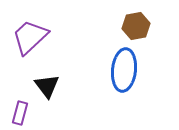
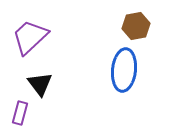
black triangle: moved 7 px left, 2 px up
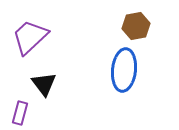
black triangle: moved 4 px right
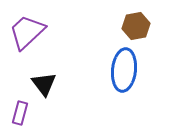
purple trapezoid: moved 3 px left, 5 px up
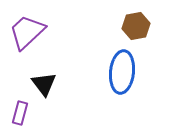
blue ellipse: moved 2 px left, 2 px down
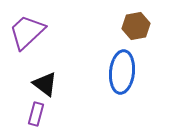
black triangle: moved 1 px right; rotated 16 degrees counterclockwise
purple rectangle: moved 16 px right, 1 px down
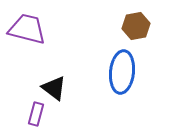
purple trapezoid: moved 3 px up; rotated 57 degrees clockwise
black triangle: moved 9 px right, 4 px down
